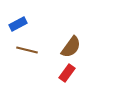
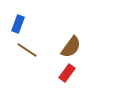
blue rectangle: rotated 42 degrees counterclockwise
brown line: rotated 20 degrees clockwise
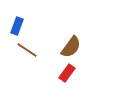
blue rectangle: moved 1 px left, 2 px down
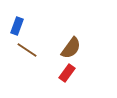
brown semicircle: moved 1 px down
